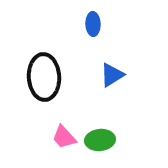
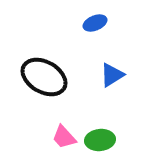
blue ellipse: moved 2 px right, 1 px up; rotated 70 degrees clockwise
black ellipse: rotated 57 degrees counterclockwise
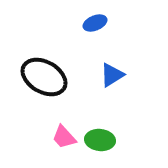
green ellipse: rotated 12 degrees clockwise
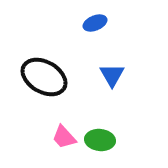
blue triangle: rotated 28 degrees counterclockwise
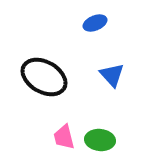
blue triangle: rotated 12 degrees counterclockwise
pink trapezoid: rotated 28 degrees clockwise
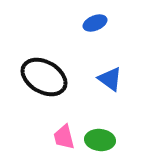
blue triangle: moved 2 px left, 4 px down; rotated 12 degrees counterclockwise
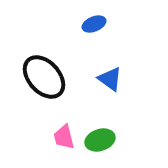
blue ellipse: moved 1 px left, 1 px down
black ellipse: rotated 18 degrees clockwise
green ellipse: rotated 24 degrees counterclockwise
